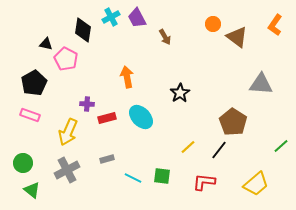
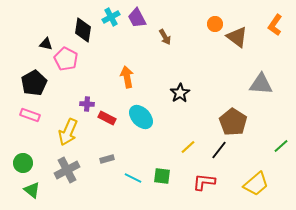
orange circle: moved 2 px right
red rectangle: rotated 42 degrees clockwise
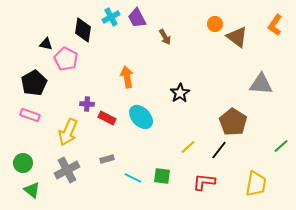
yellow trapezoid: rotated 40 degrees counterclockwise
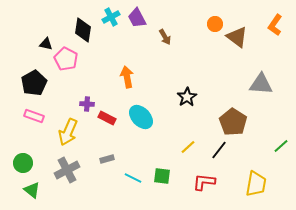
black star: moved 7 px right, 4 px down
pink rectangle: moved 4 px right, 1 px down
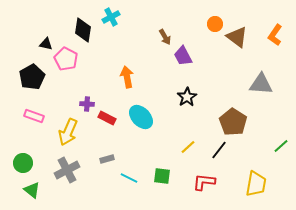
purple trapezoid: moved 46 px right, 38 px down
orange L-shape: moved 10 px down
black pentagon: moved 2 px left, 6 px up
cyan line: moved 4 px left
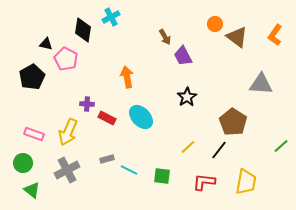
pink rectangle: moved 18 px down
cyan line: moved 8 px up
yellow trapezoid: moved 10 px left, 2 px up
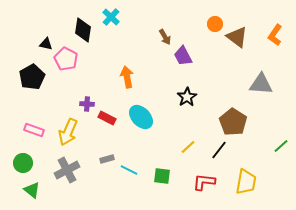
cyan cross: rotated 18 degrees counterclockwise
pink rectangle: moved 4 px up
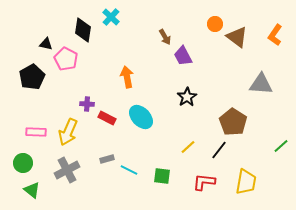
pink rectangle: moved 2 px right, 2 px down; rotated 18 degrees counterclockwise
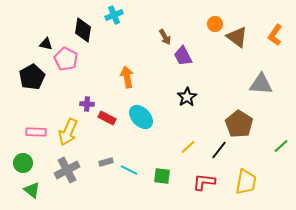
cyan cross: moved 3 px right, 2 px up; rotated 24 degrees clockwise
brown pentagon: moved 6 px right, 2 px down
gray rectangle: moved 1 px left, 3 px down
